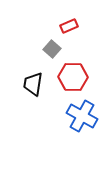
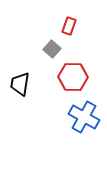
red rectangle: rotated 48 degrees counterclockwise
black trapezoid: moved 13 px left
blue cross: moved 2 px right, 1 px down
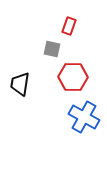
gray square: rotated 30 degrees counterclockwise
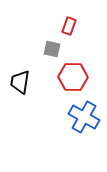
black trapezoid: moved 2 px up
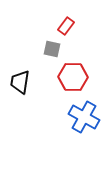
red rectangle: moved 3 px left; rotated 18 degrees clockwise
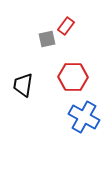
gray square: moved 5 px left, 10 px up; rotated 24 degrees counterclockwise
black trapezoid: moved 3 px right, 3 px down
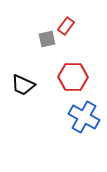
black trapezoid: rotated 75 degrees counterclockwise
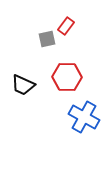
red hexagon: moved 6 px left
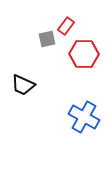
red hexagon: moved 17 px right, 23 px up
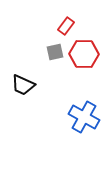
gray square: moved 8 px right, 13 px down
